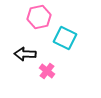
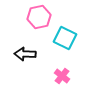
pink cross: moved 15 px right, 5 px down
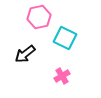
black arrow: rotated 40 degrees counterclockwise
pink cross: rotated 21 degrees clockwise
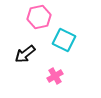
cyan square: moved 1 px left, 2 px down
pink cross: moved 7 px left
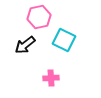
black arrow: moved 9 px up
pink cross: moved 4 px left, 2 px down; rotated 28 degrees clockwise
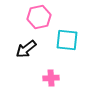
cyan square: moved 3 px right; rotated 20 degrees counterclockwise
black arrow: moved 1 px right, 4 px down
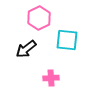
pink hexagon: moved 1 px down; rotated 15 degrees counterclockwise
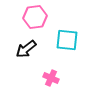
pink hexagon: moved 4 px left, 1 px up; rotated 20 degrees clockwise
pink cross: rotated 28 degrees clockwise
